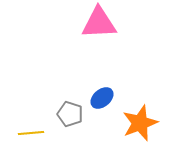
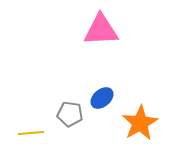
pink triangle: moved 2 px right, 7 px down
gray pentagon: rotated 10 degrees counterclockwise
orange star: rotated 9 degrees counterclockwise
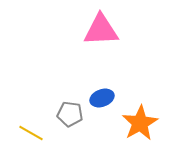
blue ellipse: rotated 20 degrees clockwise
yellow line: rotated 35 degrees clockwise
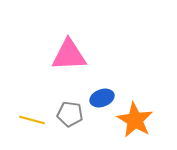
pink triangle: moved 32 px left, 25 px down
orange star: moved 5 px left, 3 px up; rotated 12 degrees counterclockwise
yellow line: moved 1 px right, 13 px up; rotated 15 degrees counterclockwise
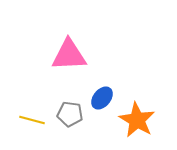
blue ellipse: rotated 30 degrees counterclockwise
orange star: moved 2 px right
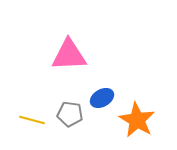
blue ellipse: rotated 20 degrees clockwise
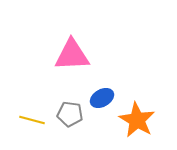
pink triangle: moved 3 px right
